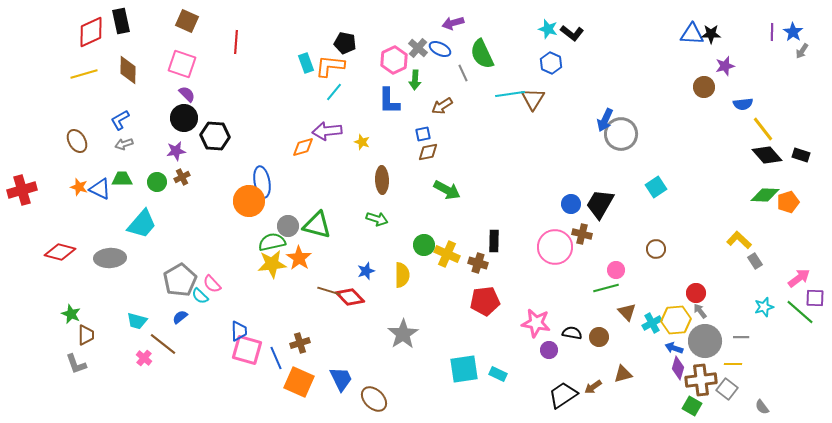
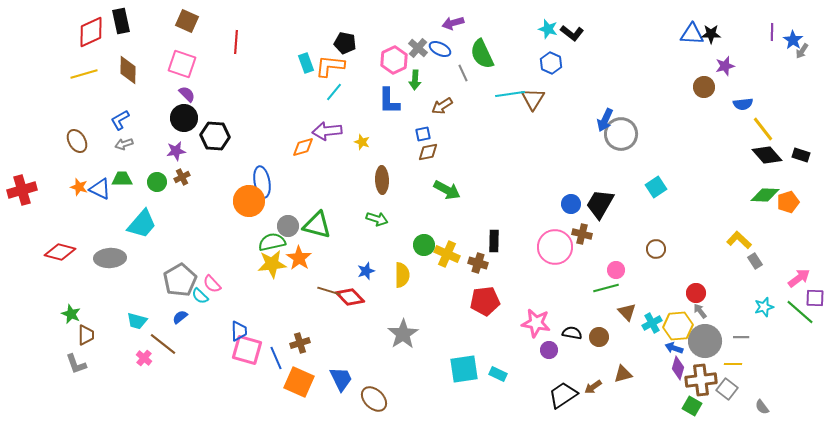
blue star at (793, 32): moved 8 px down
yellow hexagon at (676, 320): moved 2 px right, 6 px down
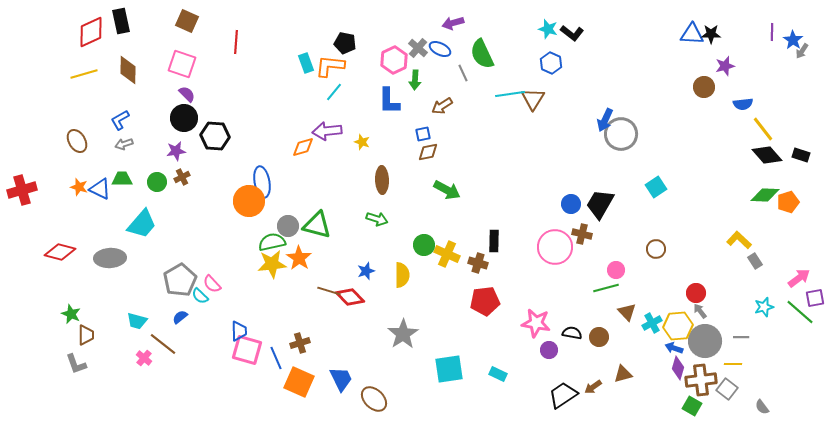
purple square at (815, 298): rotated 12 degrees counterclockwise
cyan square at (464, 369): moved 15 px left
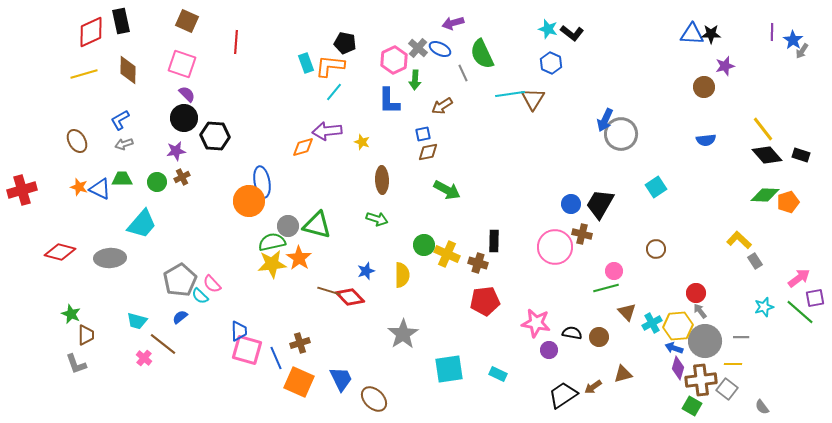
blue semicircle at (743, 104): moved 37 px left, 36 px down
pink circle at (616, 270): moved 2 px left, 1 px down
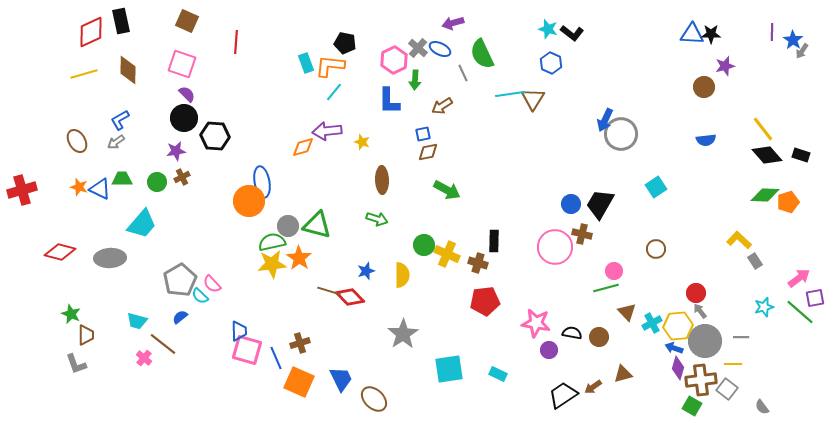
gray arrow at (124, 144): moved 8 px left, 2 px up; rotated 18 degrees counterclockwise
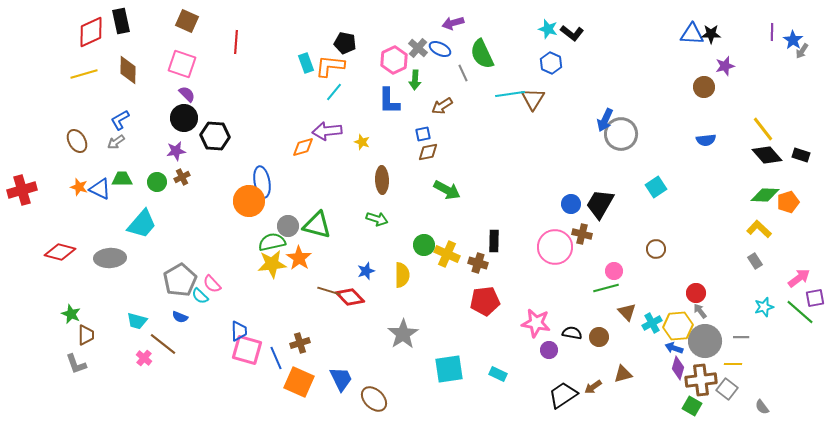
yellow L-shape at (739, 240): moved 20 px right, 11 px up
blue semicircle at (180, 317): rotated 119 degrees counterclockwise
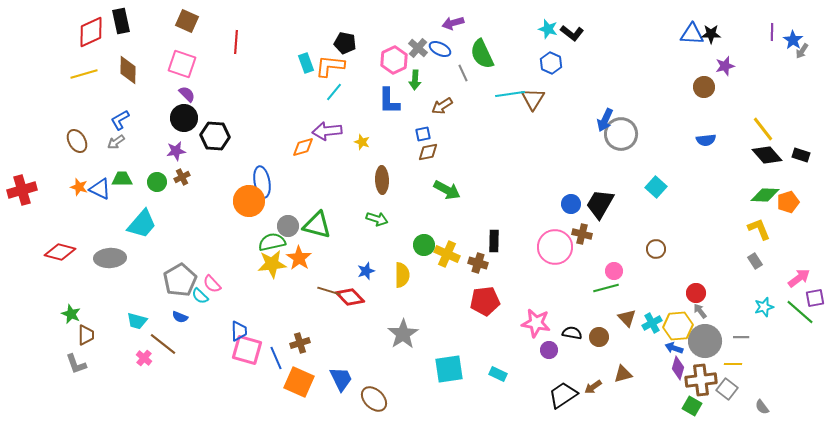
cyan square at (656, 187): rotated 15 degrees counterclockwise
yellow L-shape at (759, 229): rotated 25 degrees clockwise
brown triangle at (627, 312): moved 6 px down
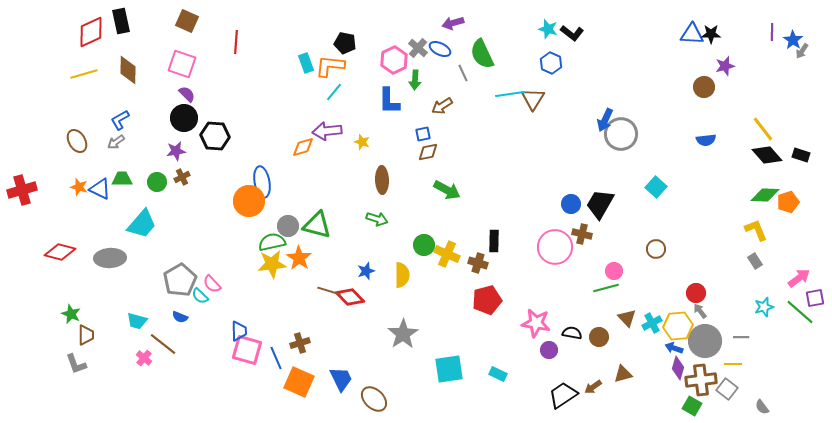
yellow L-shape at (759, 229): moved 3 px left, 1 px down
red pentagon at (485, 301): moved 2 px right, 1 px up; rotated 8 degrees counterclockwise
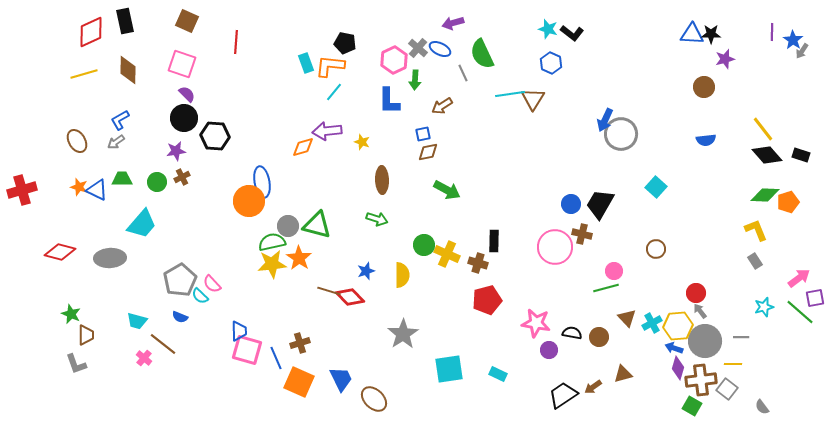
black rectangle at (121, 21): moved 4 px right
purple star at (725, 66): moved 7 px up
blue triangle at (100, 189): moved 3 px left, 1 px down
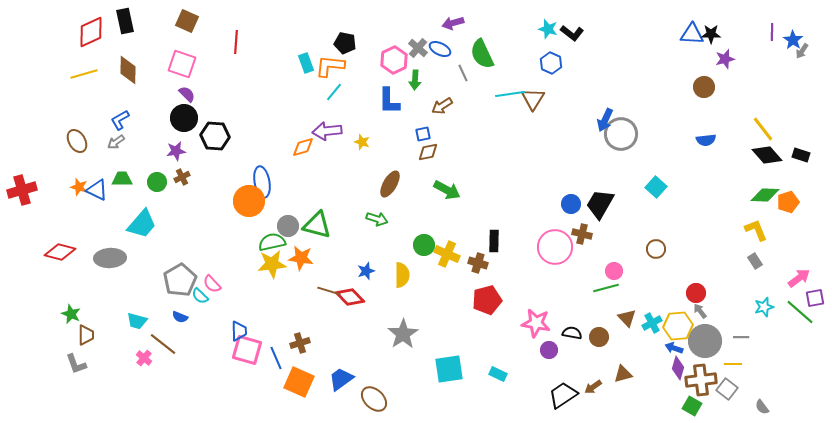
brown ellipse at (382, 180): moved 8 px right, 4 px down; rotated 32 degrees clockwise
orange star at (299, 258): moved 2 px right; rotated 25 degrees counterclockwise
blue trapezoid at (341, 379): rotated 100 degrees counterclockwise
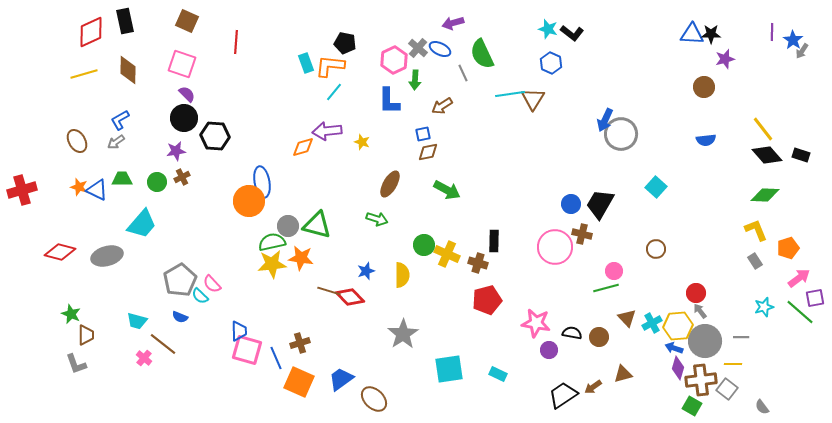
orange pentagon at (788, 202): moved 46 px down
gray ellipse at (110, 258): moved 3 px left, 2 px up; rotated 12 degrees counterclockwise
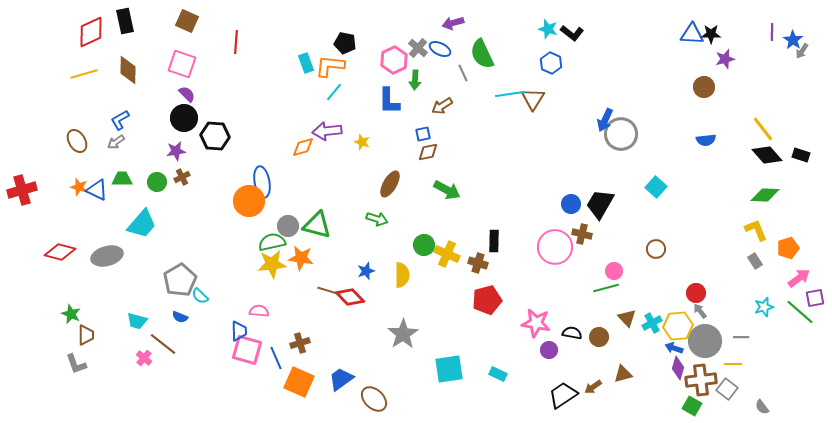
pink semicircle at (212, 284): moved 47 px right, 27 px down; rotated 138 degrees clockwise
